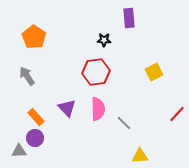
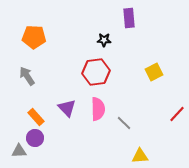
orange pentagon: rotated 30 degrees counterclockwise
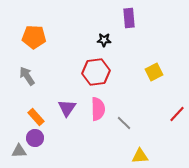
purple triangle: rotated 18 degrees clockwise
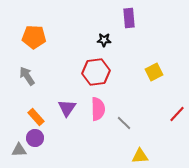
gray triangle: moved 1 px up
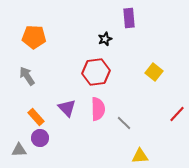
black star: moved 1 px right, 1 px up; rotated 24 degrees counterclockwise
yellow square: rotated 24 degrees counterclockwise
purple triangle: rotated 18 degrees counterclockwise
purple circle: moved 5 px right
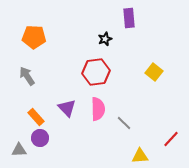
red line: moved 6 px left, 25 px down
